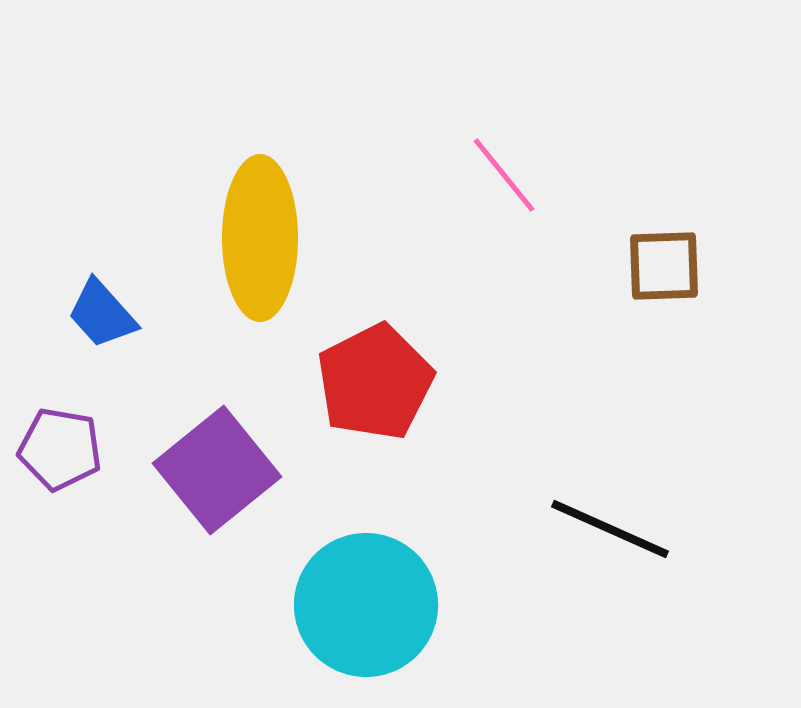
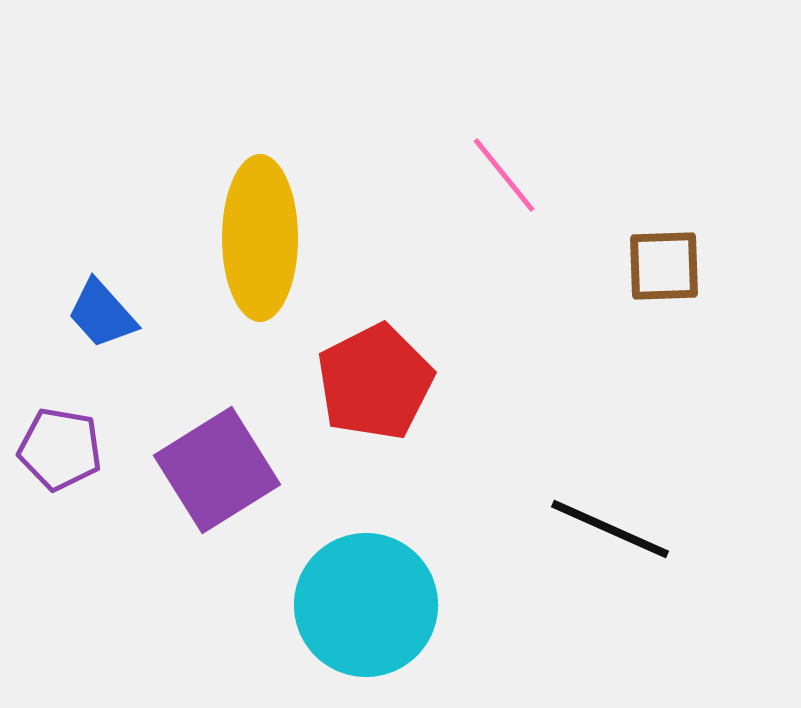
purple square: rotated 7 degrees clockwise
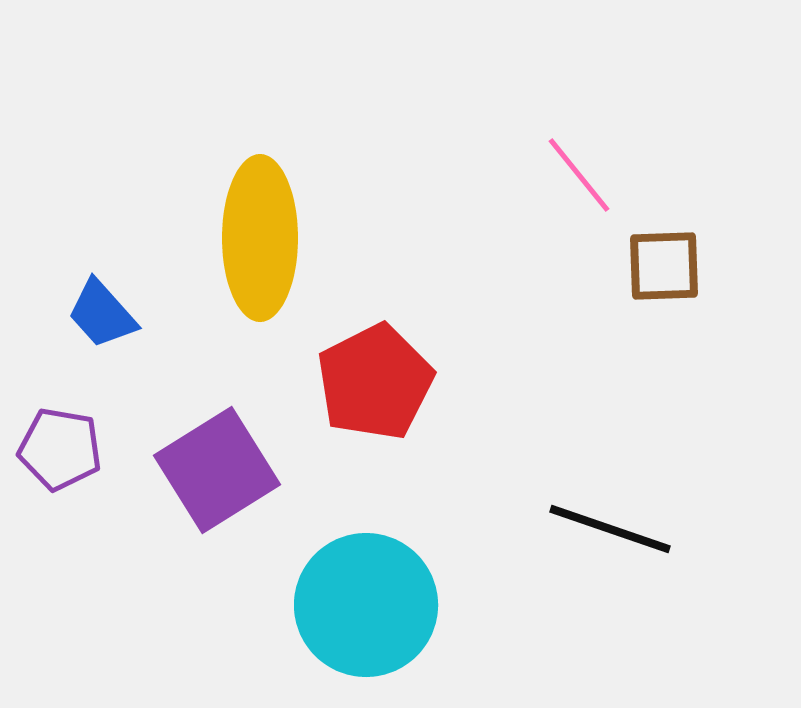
pink line: moved 75 px right
black line: rotated 5 degrees counterclockwise
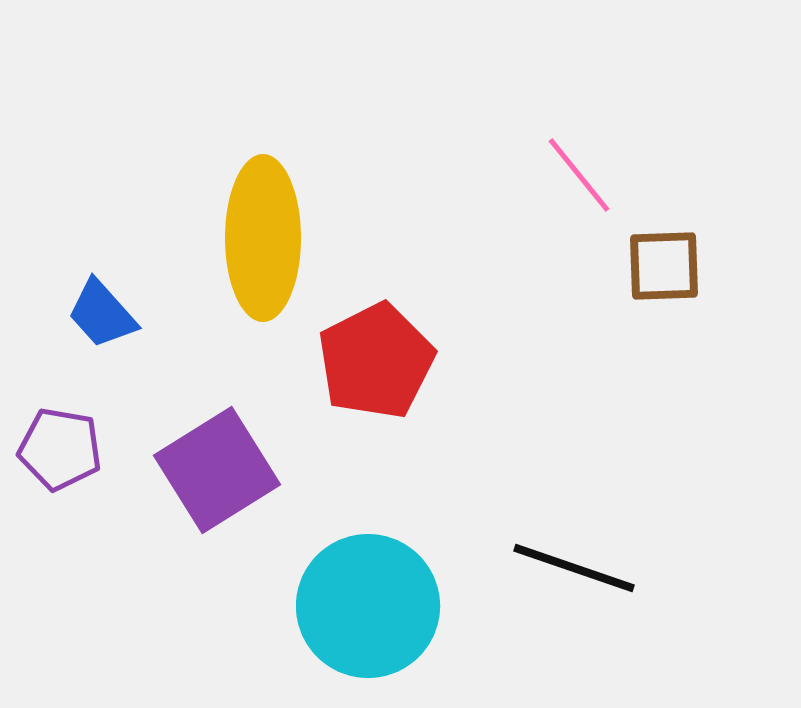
yellow ellipse: moved 3 px right
red pentagon: moved 1 px right, 21 px up
black line: moved 36 px left, 39 px down
cyan circle: moved 2 px right, 1 px down
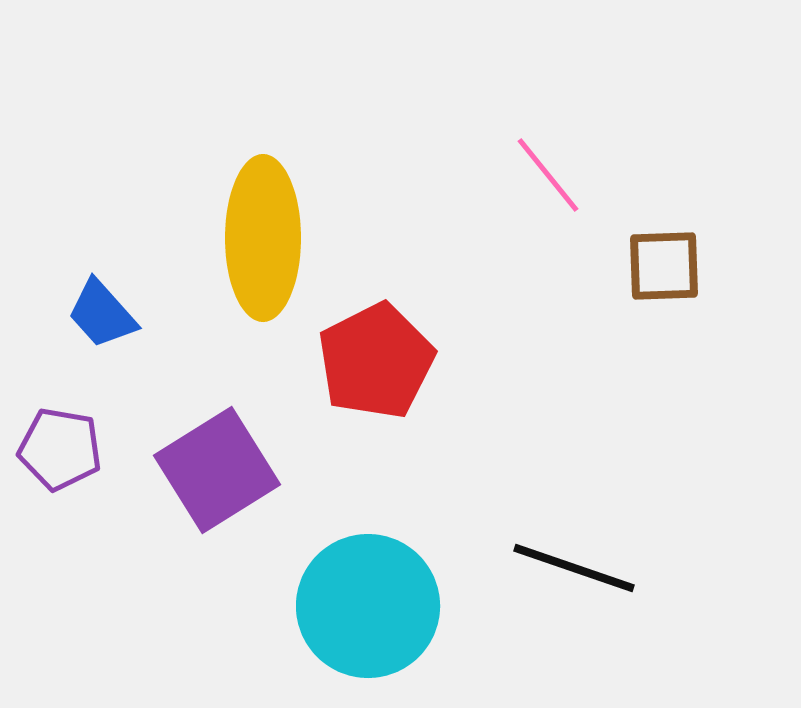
pink line: moved 31 px left
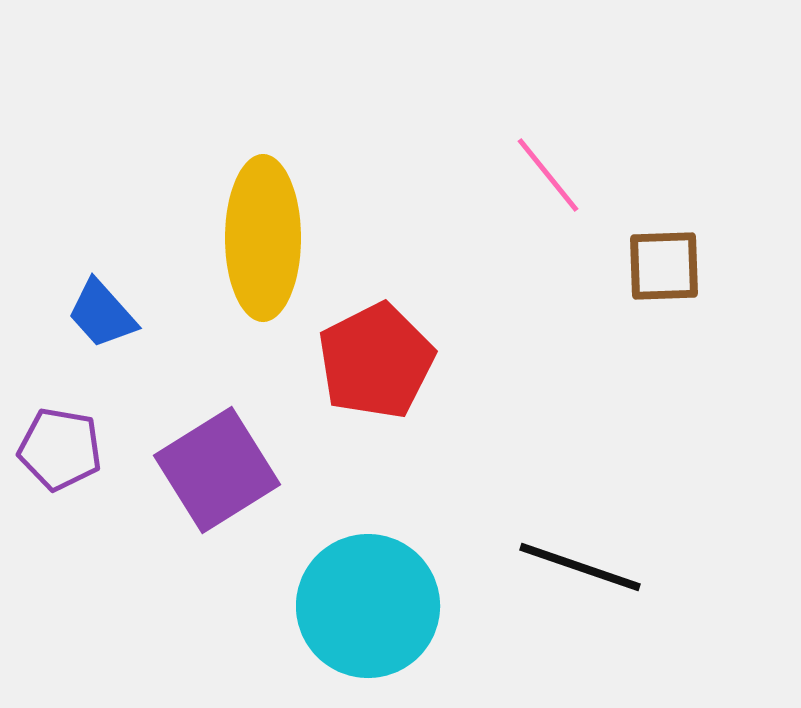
black line: moved 6 px right, 1 px up
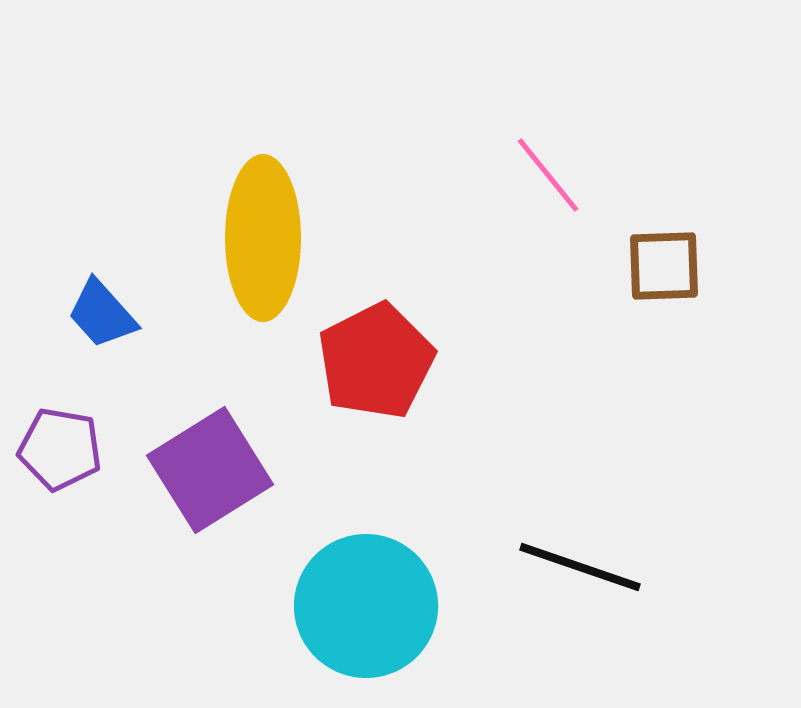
purple square: moved 7 px left
cyan circle: moved 2 px left
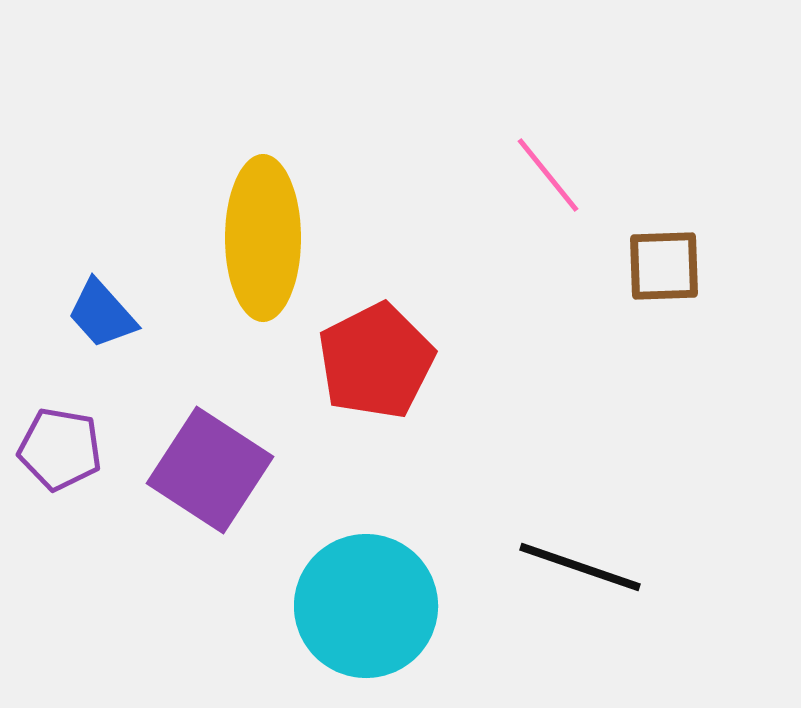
purple square: rotated 25 degrees counterclockwise
